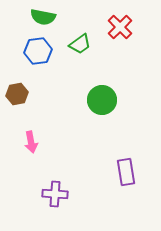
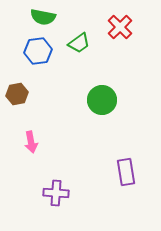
green trapezoid: moved 1 px left, 1 px up
purple cross: moved 1 px right, 1 px up
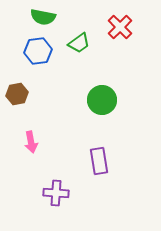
purple rectangle: moved 27 px left, 11 px up
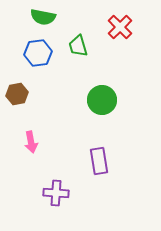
green trapezoid: moved 1 px left, 3 px down; rotated 110 degrees clockwise
blue hexagon: moved 2 px down
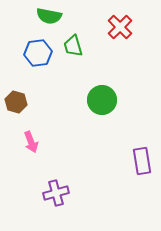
green semicircle: moved 6 px right, 1 px up
green trapezoid: moved 5 px left
brown hexagon: moved 1 px left, 8 px down; rotated 25 degrees clockwise
pink arrow: rotated 10 degrees counterclockwise
purple rectangle: moved 43 px right
purple cross: rotated 20 degrees counterclockwise
